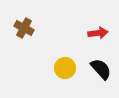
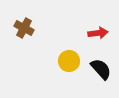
yellow circle: moved 4 px right, 7 px up
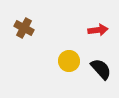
red arrow: moved 3 px up
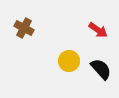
red arrow: rotated 42 degrees clockwise
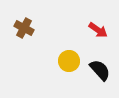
black semicircle: moved 1 px left, 1 px down
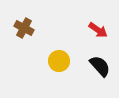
yellow circle: moved 10 px left
black semicircle: moved 4 px up
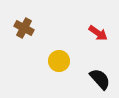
red arrow: moved 3 px down
black semicircle: moved 13 px down
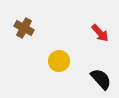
red arrow: moved 2 px right; rotated 12 degrees clockwise
black semicircle: moved 1 px right
